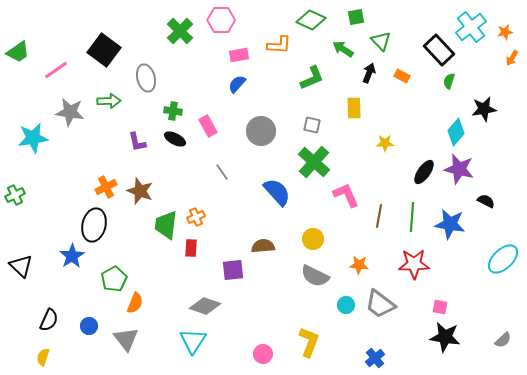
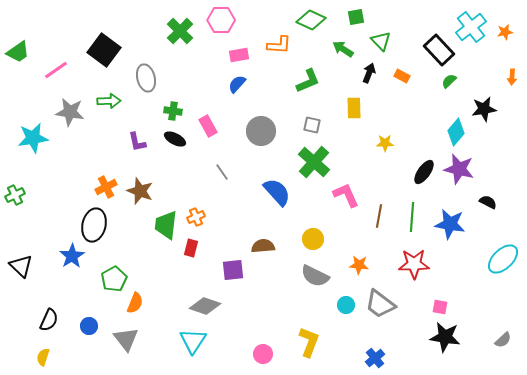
orange arrow at (512, 58): moved 19 px down; rotated 28 degrees counterclockwise
green L-shape at (312, 78): moved 4 px left, 3 px down
green semicircle at (449, 81): rotated 28 degrees clockwise
black semicircle at (486, 201): moved 2 px right, 1 px down
red rectangle at (191, 248): rotated 12 degrees clockwise
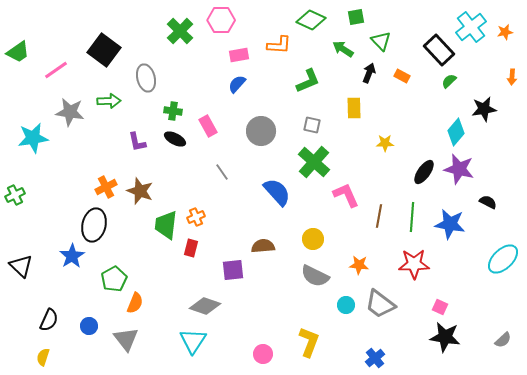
pink square at (440, 307): rotated 14 degrees clockwise
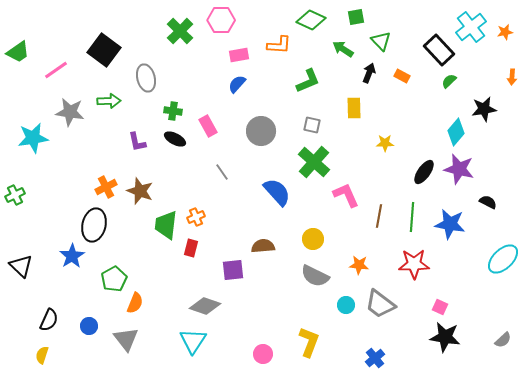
yellow semicircle at (43, 357): moved 1 px left, 2 px up
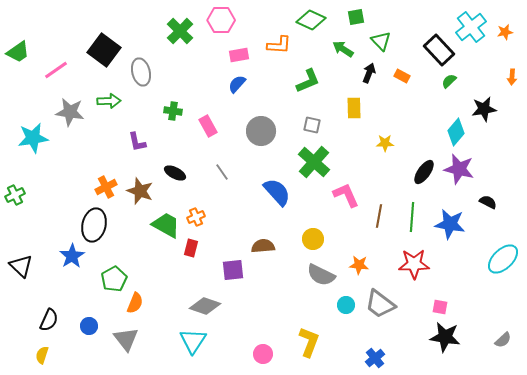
gray ellipse at (146, 78): moved 5 px left, 6 px up
black ellipse at (175, 139): moved 34 px down
green trapezoid at (166, 225): rotated 112 degrees clockwise
gray semicircle at (315, 276): moved 6 px right, 1 px up
pink square at (440, 307): rotated 14 degrees counterclockwise
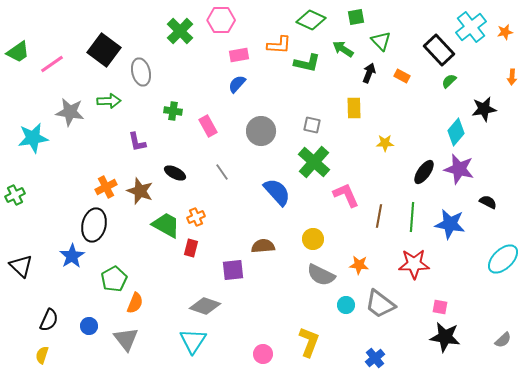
pink line at (56, 70): moved 4 px left, 6 px up
green L-shape at (308, 81): moved 1 px left, 18 px up; rotated 36 degrees clockwise
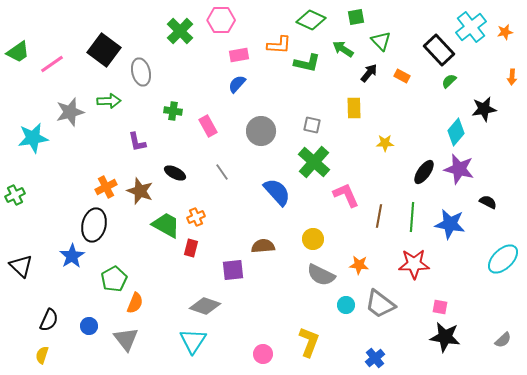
black arrow at (369, 73): rotated 18 degrees clockwise
gray star at (70, 112): rotated 24 degrees counterclockwise
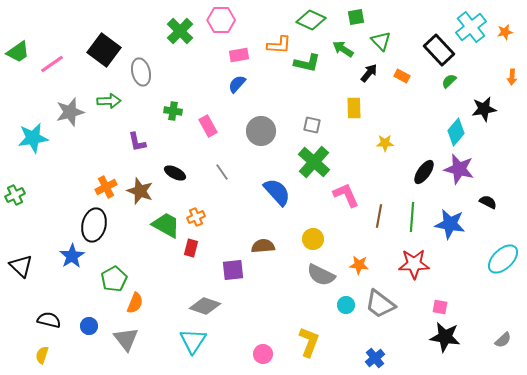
black semicircle at (49, 320): rotated 100 degrees counterclockwise
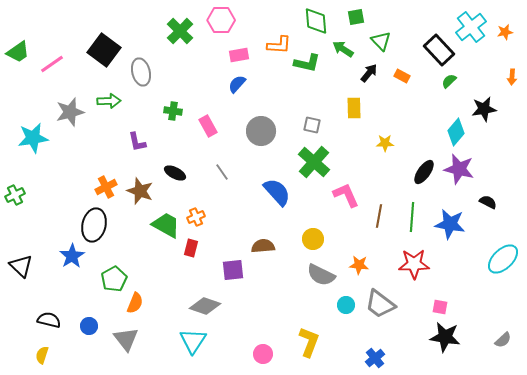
green diamond at (311, 20): moved 5 px right, 1 px down; rotated 60 degrees clockwise
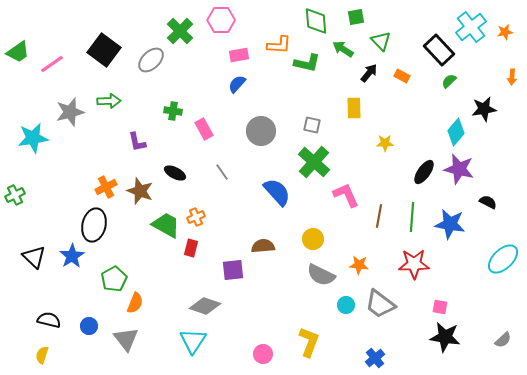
gray ellipse at (141, 72): moved 10 px right, 12 px up; rotated 60 degrees clockwise
pink rectangle at (208, 126): moved 4 px left, 3 px down
black triangle at (21, 266): moved 13 px right, 9 px up
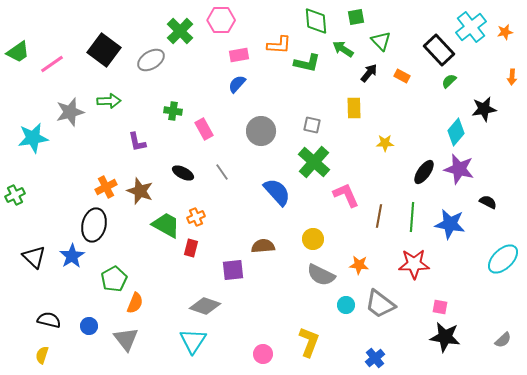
gray ellipse at (151, 60): rotated 12 degrees clockwise
black ellipse at (175, 173): moved 8 px right
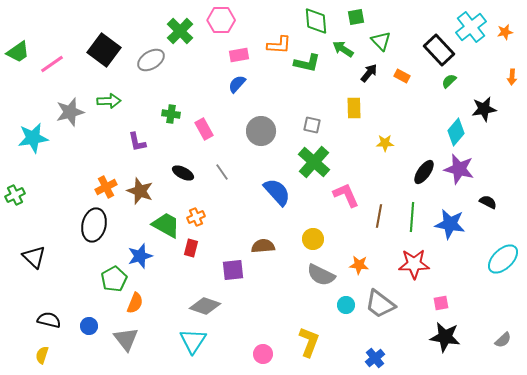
green cross at (173, 111): moved 2 px left, 3 px down
blue star at (72, 256): moved 68 px right; rotated 15 degrees clockwise
pink square at (440, 307): moved 1 px right, 4 px up; rotated 21 degrees counterclockwise
